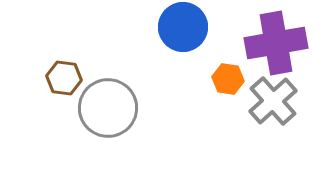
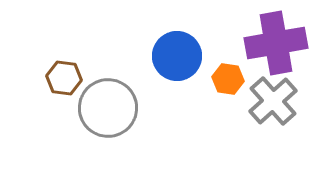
blue circle: moved 6 px left, 29 px down
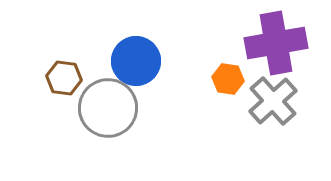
blue circle: moved 41 px left, 5 px down
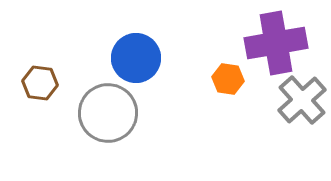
blue circle: moved 3 px up
brown hexagon: moved 24 px left, 5 px down
gray cross: moved 29 px right, 1 px up
gray circle: moved 5 px down
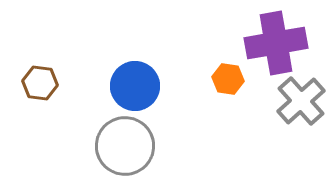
blue circle: moved 1 px left, 28 px down
gray cross: moved 1 px left, 1 px down
gray circle: moved 17 px right, 33 px down
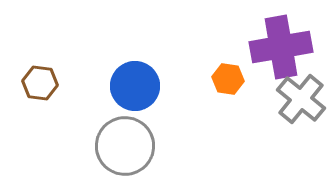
purple cross: moved 5 px right, 4 px down
gray cross: moved 2 px up; rotated 9 degrees counterclockwise
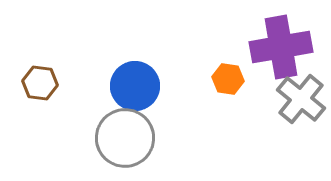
gray circle: moved 8 px up
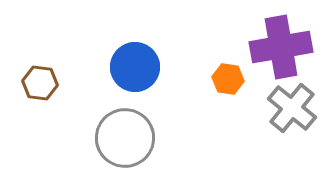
blue circle: moved 19 px up
gray cross: moved 9 px left, 9 px down
